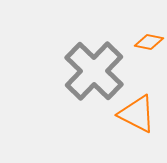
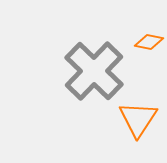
orange triangle: moved 1 px right, 5 px down; rotated 36 degrees clockwise
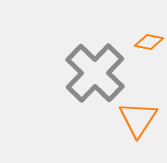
gray cross: moved 1 px right, 2 px down
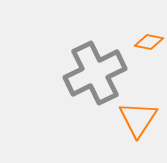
gray cross: rotated 20 degrees clockwise
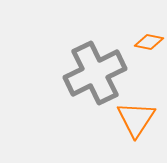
orange triangle: moved 2 px left
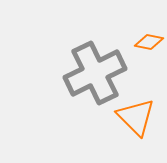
orange triangle: moved 2 px up; rotated 18 degrees counterclockwise
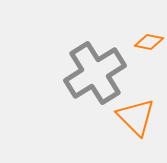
gray cross: rotated 6 degrees counterclockwise
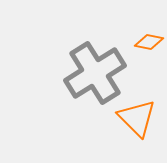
orange triangle: moved 1 px right, 1 px down
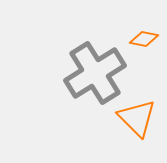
orange diamond: moved 5 px left, 3 px up
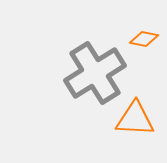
orange triangle: moved 2 px left, 1 px down; rotated 42 degrees counterclockwise
